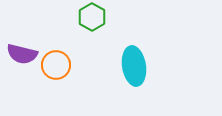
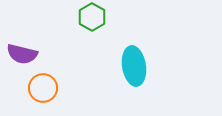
orange circle: moved 13 px left, 23 px down
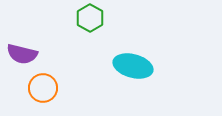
green hexagon: moved 2 px left, 1 px down
cyan ellipse: moved 1 px left; rotated 66 degrees counterclockwise
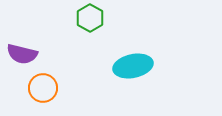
cyan ellipse: rotated 27 degrees counterclockwise
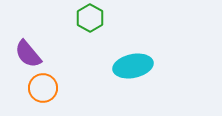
purple semicircle: moved 6 px right; rotated 36 degrees clockwise
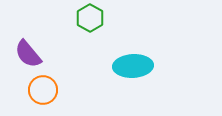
cyan ellipse: rotated 9 degrees clockwise
orange circle: moved 2 px down
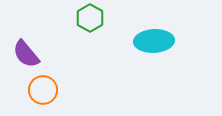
purple semicircle: moved 2 px left
cyan ellipse: moved 21 px right, 25 px up
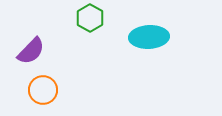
cyan ellipse: moved 5 px left, 4 px up
purple semicircle: moved 5 px right, 3 px up; rotated 96 degrees counterclockwise
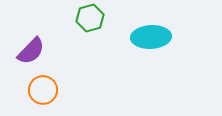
green hexagon: rotated 16 degrees clockwise
cyan ellipse: moved 2 px right
